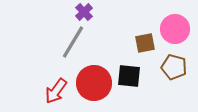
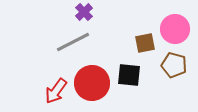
gray line: rotated 32 degrees clockwise
brown pentagon: moved 2 px up
black square: moved 1 px up
red circle: moved 2 px left
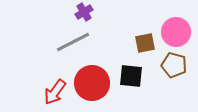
purple cross: rotated 12 degrees clockwise
pink circle: moved 1 px right, 3 px down
black square: moved 2 px right, 1 px down
red arrow: moved 1 px left, 1 px down
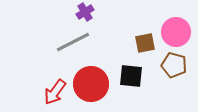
purple cross: moved 1 px right
red circle: moved 1 px left, 1 px down
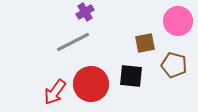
pink circle: moved 2 px right, 11 px up
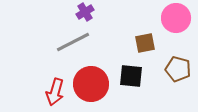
pink circle: moved 2 px left, 3 px up
brown pentagon: moved 4 px right, 4 px down
red arrow: rotated 20 degrees counterclockwise
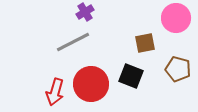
black square: rotated 15 degrees clockwise
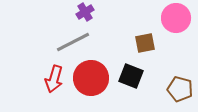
brown pentagon: moved 2 px right, 20 px down
red circle: moved 6 px up
red arrow: moved 1 px left, 13 px up
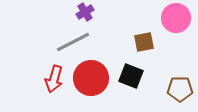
brown square: moved 1 px left, 1 px up
brown pentagon: rotated 15 degrees counterclockwise
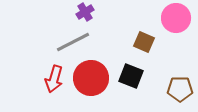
brown square: rotated 35 degrees clockwise
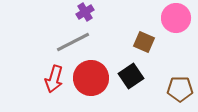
black square: rotated 35 degrees clockwise
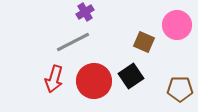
pink circle: moved 1 px right, 7 px down
red circle: moved 3 px right, 3 px down
